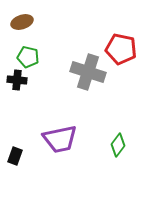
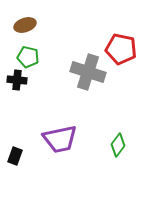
brown ellipse: moved 3 px right, 3 px down
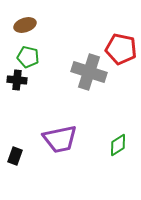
gray cross: moved 1 px right
green diamond: rotated 20 degrees clockwise
